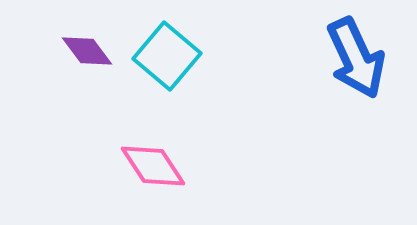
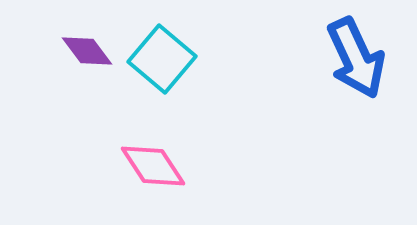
cyan square: moved 5 px left, 3 px down
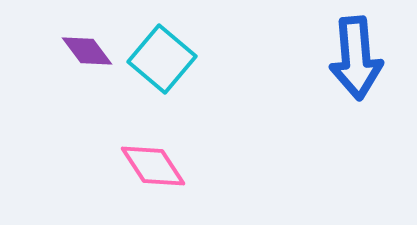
blue arrow: rotated 20 degrees clockwise
